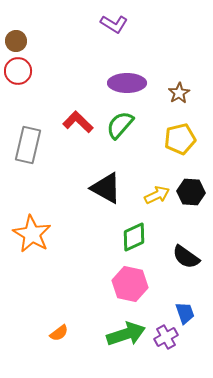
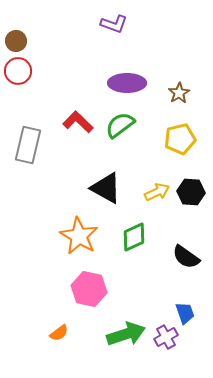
purple L-shape: rotated 12 degrees counterclockwise
green semicircle: rotated 12 degrees clockwise
yellow arrow: moved 3 px up
orange star: moved 47 px right, 2 px down
pink hexagon: moved 41 px left, 5 px down
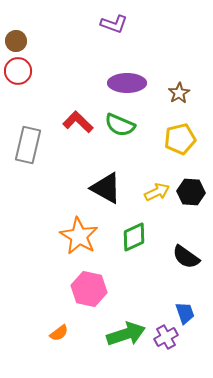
green semicircle: rotated 120 degrees counterclockwise
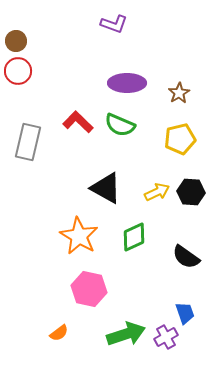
gray rectangle: moved 3 px up
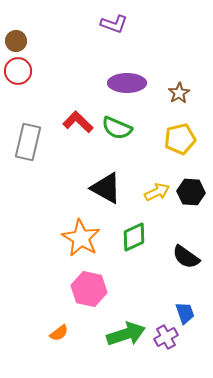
green semicircle: moved 3 px left, 3 px down
orange star: moved 2 px right, 2 px down
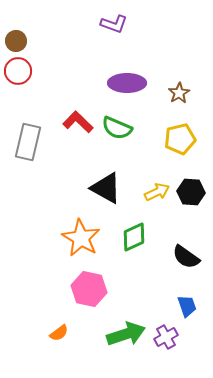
blue trapezoid: moved 2 px right, 7 px up
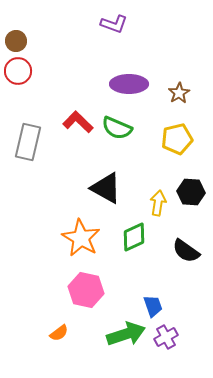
purple ellipse: moved 2 px right, 1 px down
yellow pentagon: moved 3 px left
yellow arrow: moved 1 px right, 11 px down; rotated 55 degrees counterclockwise
black semicircle: moved 6 px up
pink hexagon: moved 3 px left, 1 px down
blue trapezoid: moved 34 px left
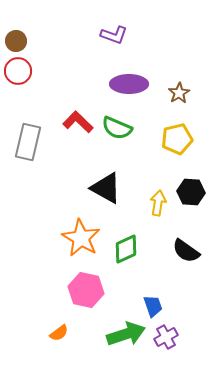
purple L-shape: moved 11 px down
green diamond: moved 8 px left, 12 px down
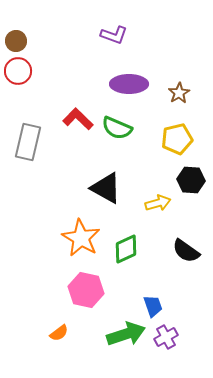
red L-shape: moved 3 px up
black hexagon: moved 12 px up
yellow arrow: rotated 65 degrees clockwise
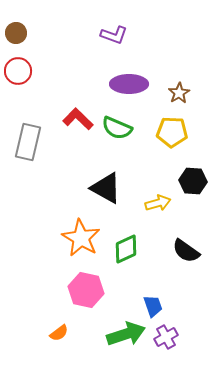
brown circle: moved 8 px up
yellow pentagon: moved 5 px left, 7 px up; rotated 16 degrees clockwise
black hexagon: moved 2 px right, 1 px down
